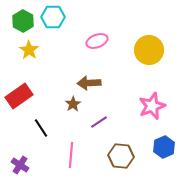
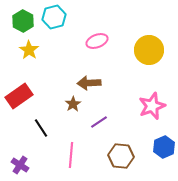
cyan hexagon: moved 1 px right; rotated 15 degrees counterclockwise
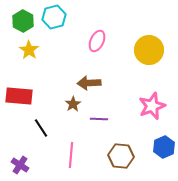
pink ellipse: rotated 45 degrees counterclockwise
red rectangle: rotated 40 degrees clockwise
purple line: moved 3 px up; rotated 36 degrees clockwise
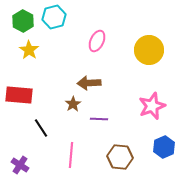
red rectangle: moved 1 px up
brown hexagon: moved 1 px left, 1 px down
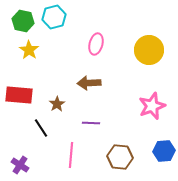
green hexagon: rotated 15 degrees counterclockwise
pink ellipse: moved 1 px left, 3 px down; rotated 10 degrees counterclockwise
brown star: moved 16 px left
purple line: moved 8 px left, 4 px down
blue hexagon: moved 4 px down; rotated 20 degrees clockwise
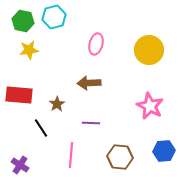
yellow star: rotated 30 degrees clockwise
pink star: moved 2 px left; rotated 24 degrees counterclockwise
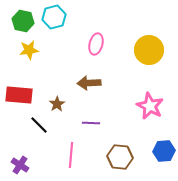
black line: moved 2 px left, 3 px up; rotated 12 degrees counterclockwise
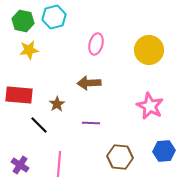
pink line: moved 12 px left, 9 px down
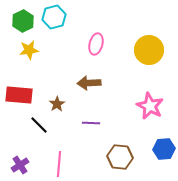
green hexagon: rotated 20 degrees clockwise
blue hexagon: moved 2 px up
purple cross: rotated 24 degrees clockwise
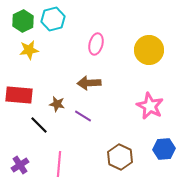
cyan hexagon: moved 1 px left, 2 px down
brown star: rotated 28 degrees counterclockwise
purple line: moved 8 px left, 7 px up; rotated 30 degrees clockwise
brown hexagon: rotated 20 degrees clockwise
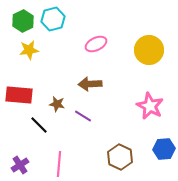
pink ellipse: rotated 50 degrees clockwise
brown arrow: moved 1 px right, 1 px down
